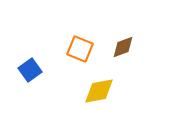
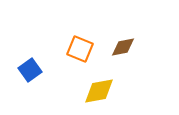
brown diamond: rotated 10 degrees clockwise
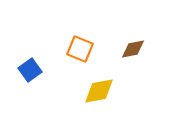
brown diamond: moved 10 px right, 2 px down
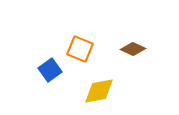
brown diamond: rotated 35 degrees clockwise
blue square: moved 20 px right
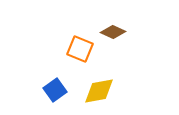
brown diamond: moved 20 px left, 17 px up
blue square: moved 5 px right, 20 px down
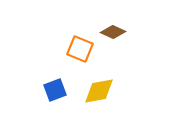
blue square: rotated 15 degrees clockwise
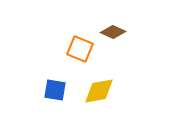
blue square: rotated 30 degrees clockwise
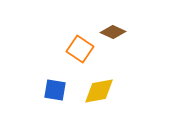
orange square: rotated 12 degrees clockwise
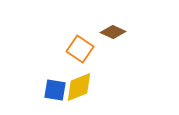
yellow diamond: moved 20 px left, 4 px up; rotated 12 degrees counterclockwise
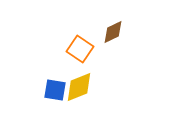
brown diamond: rotated 50 degrees counterclockwise
